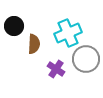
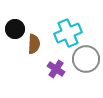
black circle: moved 1 px right, 3 px down
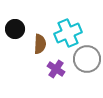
brown semicircle: moved 6 px right
gray circle: moved 1 px right
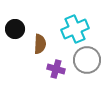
cyan cross: moved 7 px right, 4 px up
gray circle: moved 1 px down
purple cross: rotated 18 degrees counterclockwise
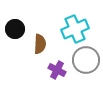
gray circle: moved 1 px left
purple cross: moved 1 px right, 1 px down; rotated 12 degrees clockwise
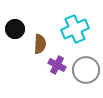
gray circle: moved 10 px down
purple cross: moved 5 px up
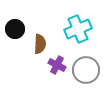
cyan cross: moved 3 px right
